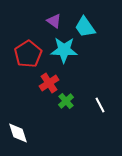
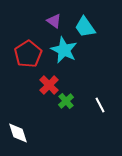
cyan star: rotated 24 degrees clockwise
red cross: moved 2 px down; rotated 12 degrees counterclockwise
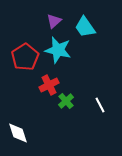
purple triangle: rotated 42 degrees clockwise
cyan star: moved 6 px left; rotated 12 degrees counterclockwise
red pentagon: moved 3 px left, 3 px down
red cross: rotated 18 degrees clockwise
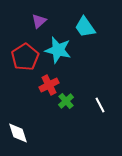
purple triangle: moved 15 px left
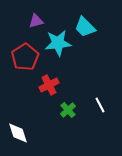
purple triangle: moved 3 px left; rotated 28 degrees clockwise
cyan trapezoid: rotated 10 degrees counterclockwise
cyan star: moved 7 px up; rotated 20 degrees counterclockwise
green cross: moved 2 px right, 9 px down
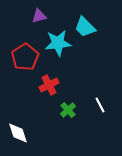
purple triangle: moved 3 px right, 5 px up
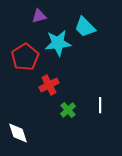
white line: rotated 28 degrees clockwise
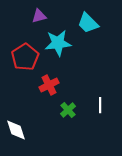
cyan trapezoid: moved 3 px right, 4 px up
white diamond: moved 2 px left, 3 px up
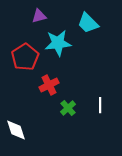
green cross: moved 2 px up
